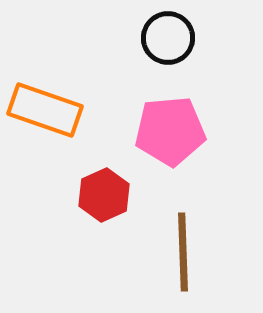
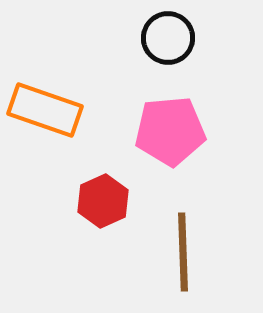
red hexagon: moved 1 px left, 6 px down
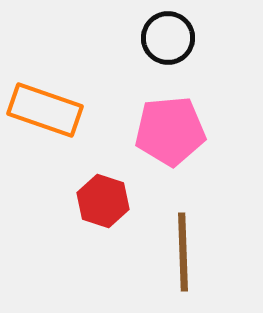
red hexagon: rotated 18 degrees counterclockwise
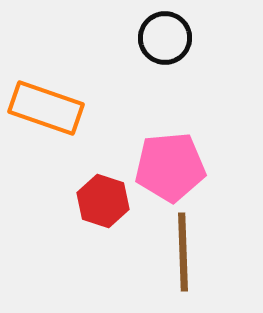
black circle: moved 3 px left
orange rectangle: moved 1 px right, 2 px up
pink pentagon: moved 36 px down
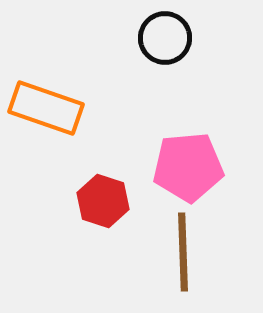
pink pentagon: moved 18 px right
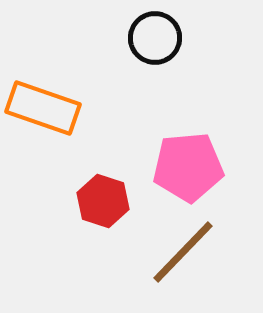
black circle: moved 10 px left
orange rectangle: moved 3 px left
brown line: rotated 46 degrees clockwise
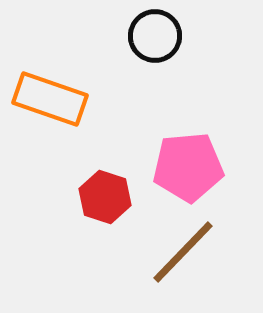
black circle: moved 2 px up
orange rectangle: moved 7 px right, 9 px up
red hexagon: moved 2 px right, 4 px up
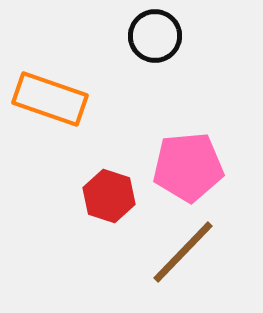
red hexagon: moved 4 px right, 1 px up
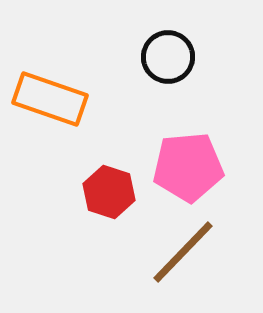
black circle: moved 13 px right, 21 px down
red hexagon: moved 4 px up
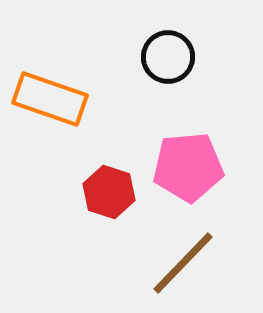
brown line: moved 11 px down
